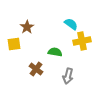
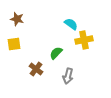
brown star: moved 10 px left, 8 px up; rotated 24 degrees counterclockwise
yellow cross: moved 2 px right, 1 px up
green semicircle: moved 1 px right, 1 px down; rotated 56 degrees counterclockwise
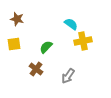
yellow cross: moved 1 px left, 1 px down
green semicircle: moved 10 px left, 6 px up
gray arrow: rotated 21 degrees clockwise
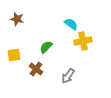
yellow square: moved 11 px down
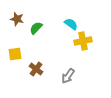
green semicircle: moved 10 px left, 19 px up
yellow square: moved 1 px right, 1 px up
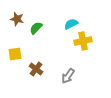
cyan semicircle: rotated 64 degrees counterclockwise
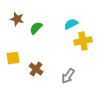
yellow square: moved 2 px left, 4 px down
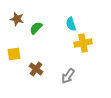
cyan semicircle: rotated 80 degrees counterclockwise
yellow cross: moved 2 px down
yellow square: moved 1 px right, 4 px up
